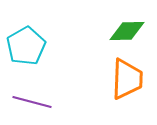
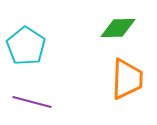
green diamond: moved 9 px left, 3 px up
cyan pentagon: rotated 9 degrees counterclockwise
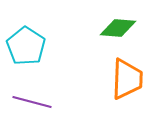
green diamond: rotated 6 degrees clockwise
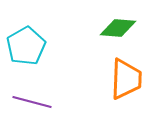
cyan pentagon: rotated 9 degrees clockwise
orange trapezoid: moved 1 px left
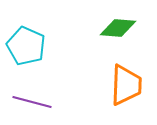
cyan pentagon: rotated 18 degrees counterclockwise
orange trapezoid: moved 6 px down
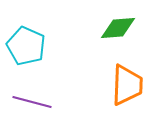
green diamond: rotated 9 degrees counterclockwise
orange trapezoid: moved 1 px right
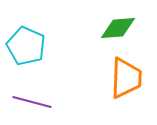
orange trapezoid: moved 1 px left, 7 px up
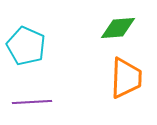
purple line: rotated 18 degrees counterclockwise
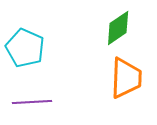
green diamond: rotated 30 degrees counterclockwise
cyan pentagon: moved 1 px left, 2 px down
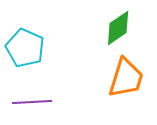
orange trapezoid: rotated 15 degrees clockwise
